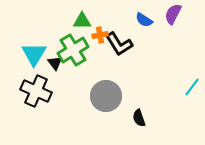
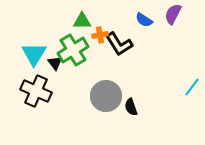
black semicircle: moved 8 px left, 11 px up
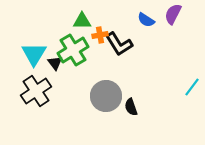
blue semicircle: moved 2 px right
black cross: rotated 32 degrees clockwise
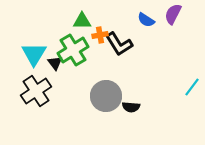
black semicircle: rotated 66 degrees counterclockwise
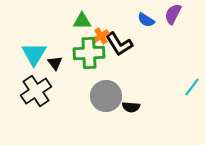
orange cross: moved 1 px right, 1 px down; rotated 21 degrees counterclockwise
green cross: moved 16 px right, 3 px down; rotated 28 degrees clockwise
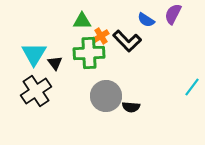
black L-shape: moved 8 px right, 3 px up; rotated 12 degrees counterclockwise
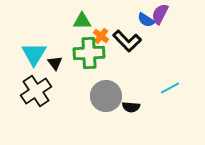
purple semicircle: moved 13 px left
orange cross: rotated 21 degrees counterclockwise
cyan line: moved 22 px left, 1 px down; rotated 24 degrees clockwise
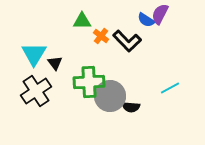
green cross: moved 29 px down
gray circle: moved 4 px right
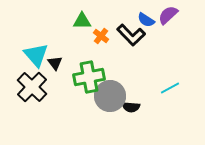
purple semicircle: moved 8 px right, 1 px down; rotated 20 degrees clockwise
black L-shape: moved 4 px right, 6 px up
cyan triangle: moved 2 px right, 1 px down; rotated 12 degrees counterclockwise
green cross: moved 5 px up; rotated 8 degrees counterclockwise
black cross: moved 4 px left, 4 px up; rotated 12 degrees counterclockwise
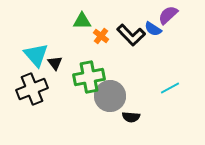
blue semicircle: moved 7 px right, 9 px down
black cross: moved 2 px down; rotated 24 degrees clockwise
black semicircle: moved 10 px down
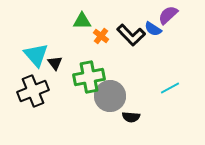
black cross: moved 1 px right, 2 px down
